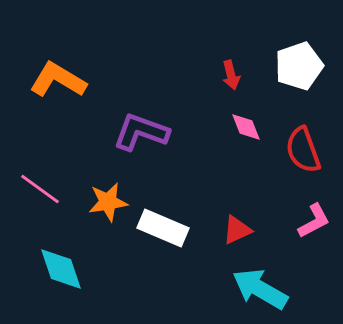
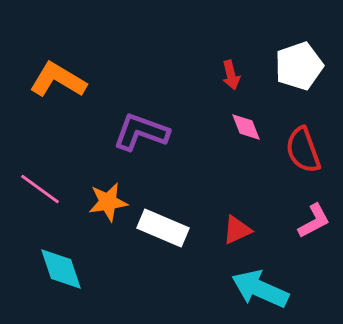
cyan arrow: rotated 6 degrees counterclockwise
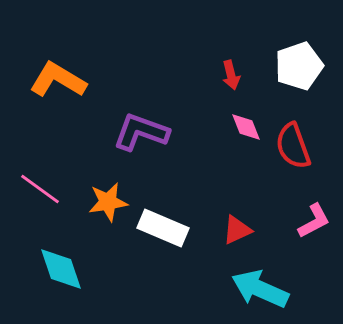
red semicircle: moved 10 px left, 4 px up
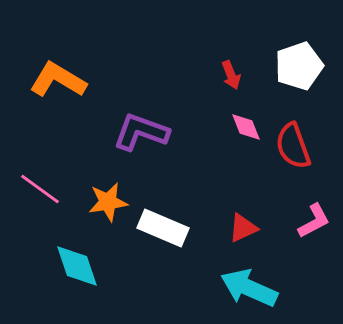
red arrow: rotated 8 degrees counterclockwise
red triangle: moved 6 px right, 2 px up
cyan diamond: moved 16 px right, 3 px up
cyan arrow: moved 11 px left, 1 px up
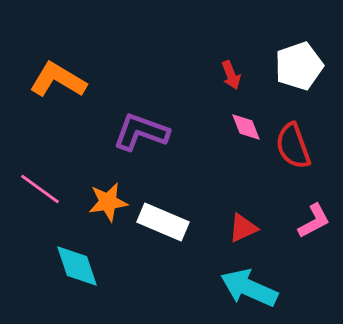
white rectangle: moved 6 px up
